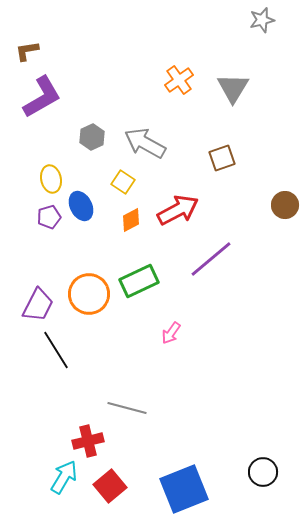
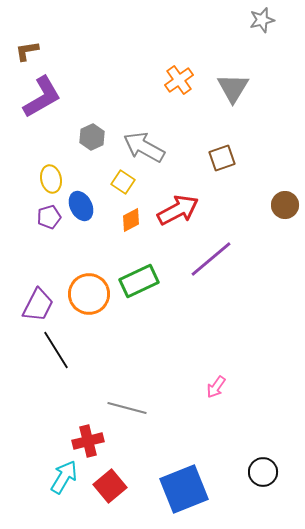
gray arrow: moved 1 px left, 4 px down
pink arrow: moved 45 px right, 54 px down
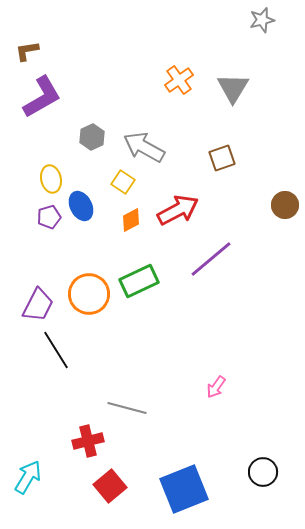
cyan arrow: moved 36 px left
